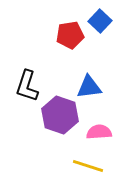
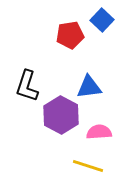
blue square: moved 2 px right, 1 px up
purple hexagon: moved 1 px right; rotated 9 degrees clockwise
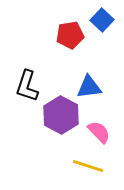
pink semicircle: rotated 50 degrees clockwise
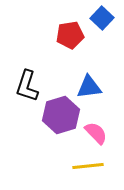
blue square: moved 2 px up
purple hexagon: rotated 15 degrees clockwise
pink semicircle: moved 3 px left, 1 px down
yellow line: rotated 24 degrees counterclockwise
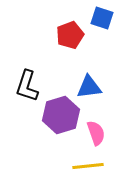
blue square: rotated 25 degrees counterclockwise
red pentagon: rotated 12 degrees counterclockwise
pink semicircle: rotated 25 degrees clockwise
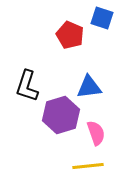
red pentagon: rotated 28 degrees counterclockwise
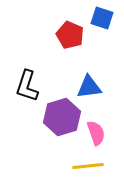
purple hexagon: moved 1 px right, 2 px down
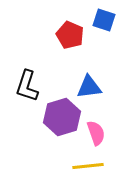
blue square: moved 2 px right, 2 px down
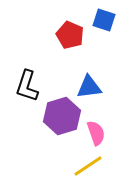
purple hexagon: moved 1 px up
yellow line: rotated 28 degrees counterclockwise
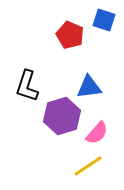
pink semicircle: moved 1 px right; rotated 60 degrees clockwise
